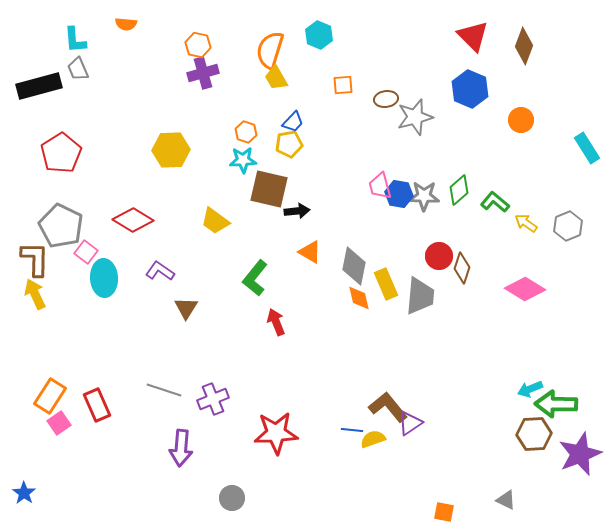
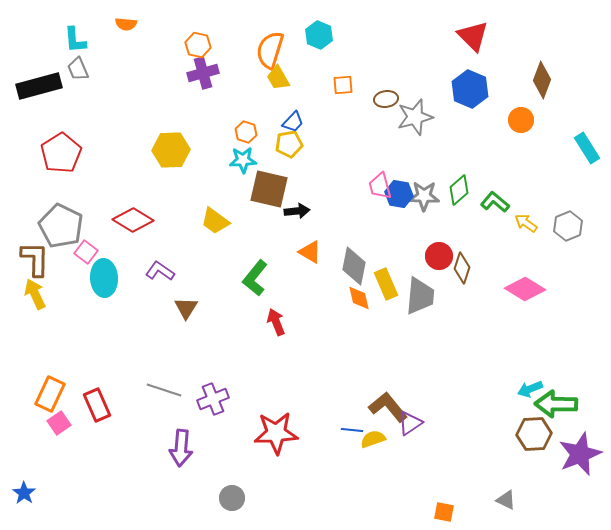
brown diamond at (524, 46): moved 18 px right, 34 px down
yellow trapezoid at (276, 78): moved 2 px right
orange rectangle at (50, 396): moved 2 px up; rotated 8 degrees counterclockwise
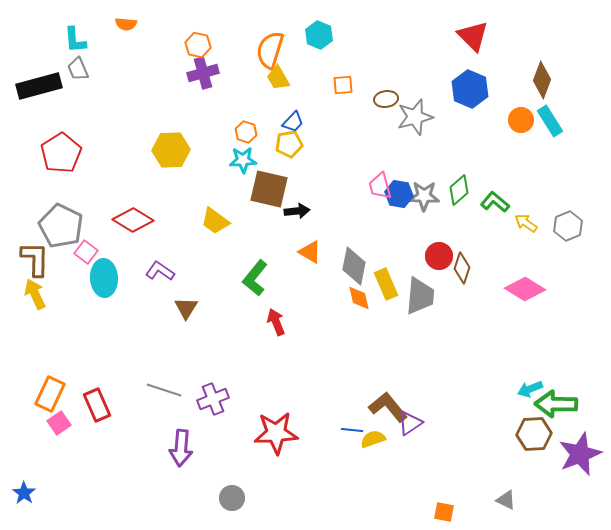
cyan rectangle at (587, 148): moved 37 px left, 27 px up
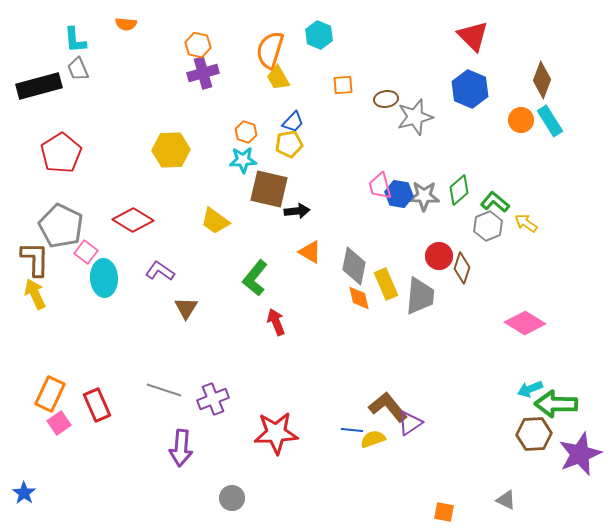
gray hexagon at (568, 226): moved 80 px left
pink diamond at (525, 289): moved 34 px down
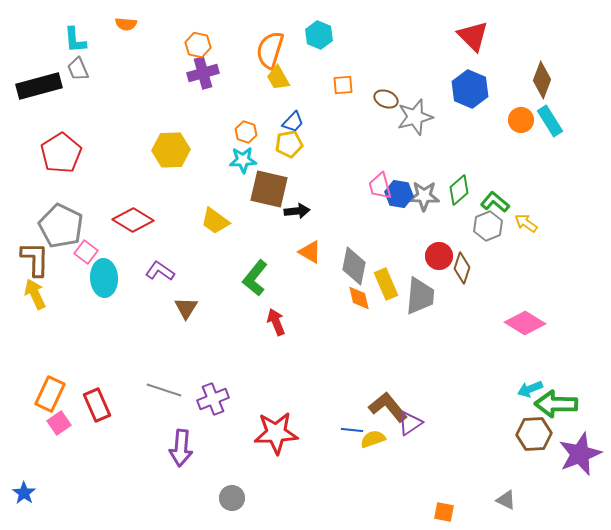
brown ellipse at (386, 99): rotated 30 degrees clockwise
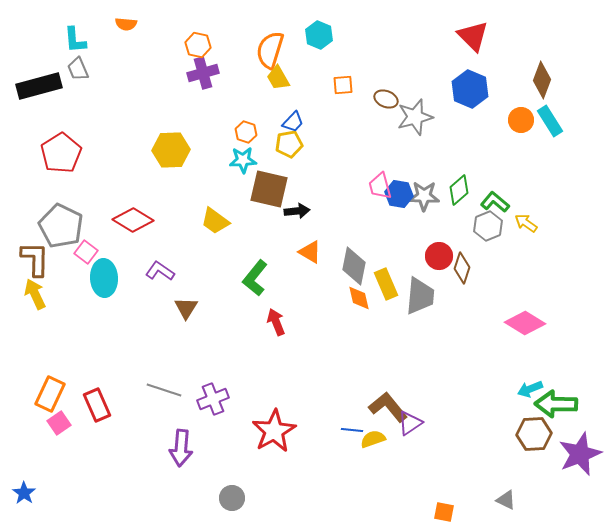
red star at (276, 433): moved 2 px left, 2 px up; rotated 27 degrees counterclockwise
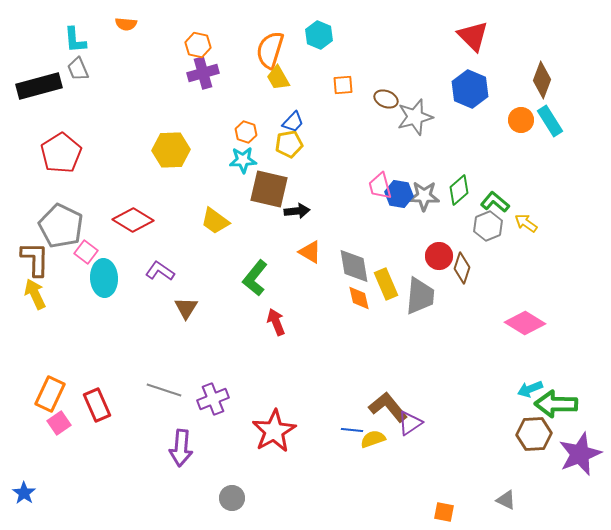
gray diamond at (354, 266): rotated 21 degrees counterclockwise
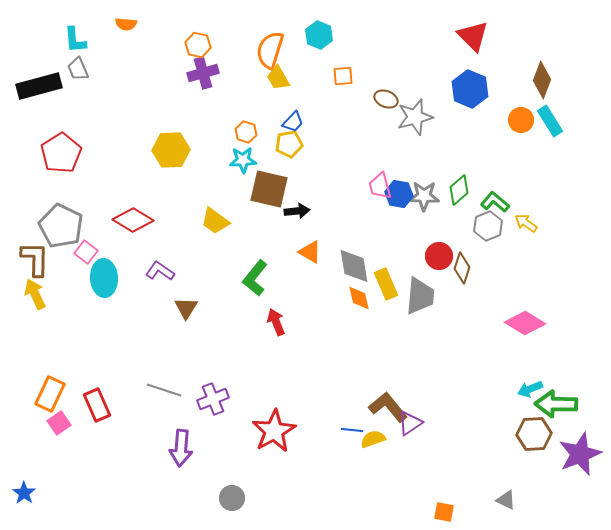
orange square at (343, 85): moved 9 px up
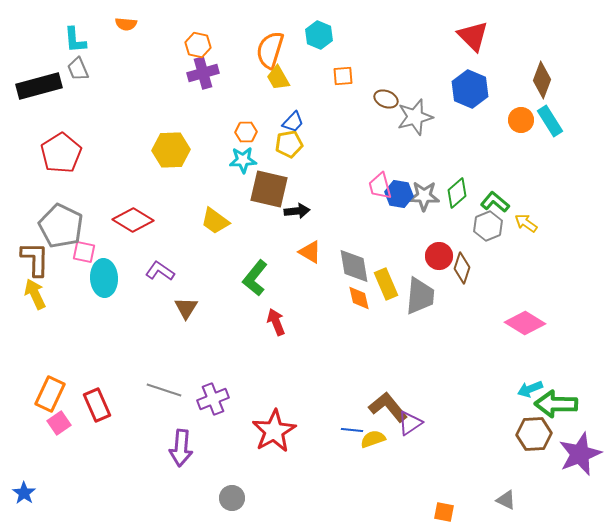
orange hexagon at (246, 132): rotated 20 degrees counterclockwise
green diamond at (459, 190): moved 2 px left, 3 px down
pink square at (86, 252): moved 2 px left; rotated 25 degrees counterclockwise
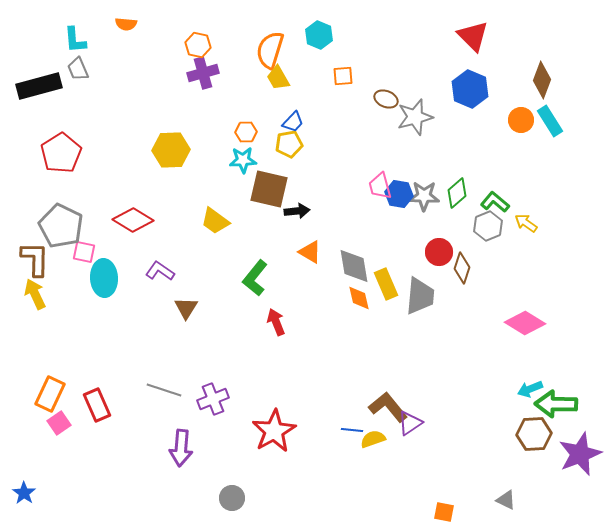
red circle at (439, 256): moved 4 px up
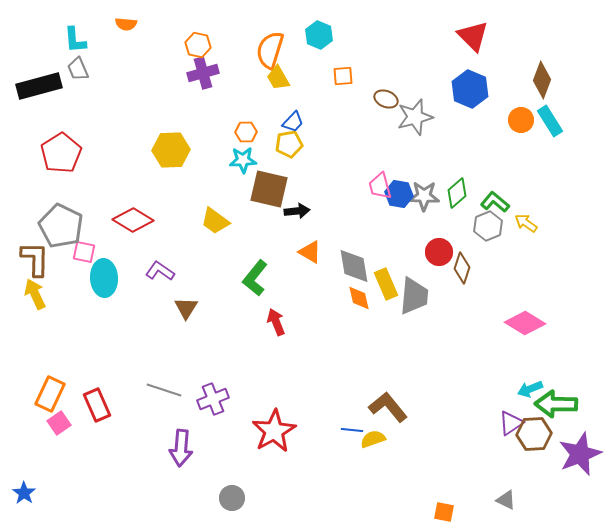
gray trapezoid at (420, 296): moved 6 px left
purple triangle at (410, 423): moved 101 px right
